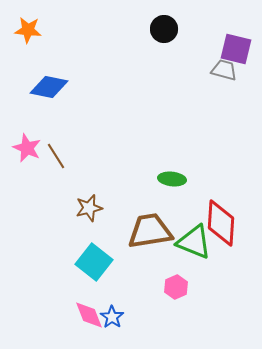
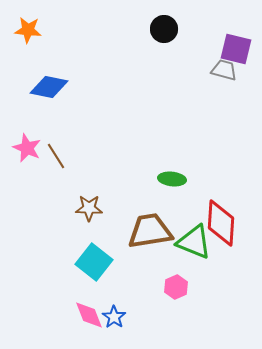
brown star: rotated 16 degrees clockwise
blue star: moved 2 px right
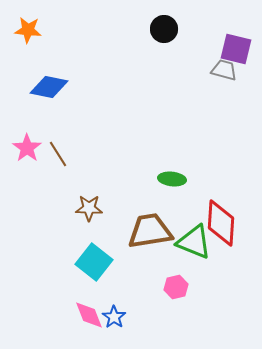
pink star: rotated 12 degrees clockwise
brown line: moved 2 px right, 2 px up
pink hexagon: rotated 10 degrees clockwise
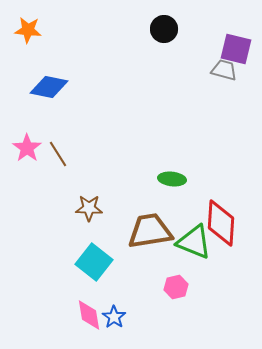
pink diamond: rotated 12 degrees clockwise
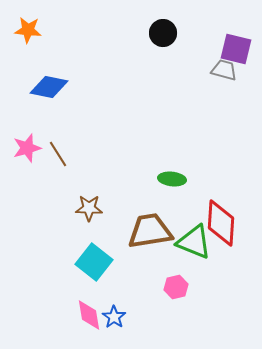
black circle: moved 1 px left, 4 px down
pink star: rotated 20 degrees clockwise
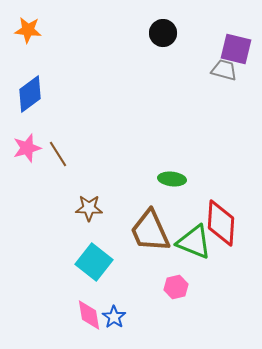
blue diamond: moved 19 px left, 7 px down; rotated 48 degrees counterclockwise
brown trapezoid: rotated 105 degrees counterclockwise
